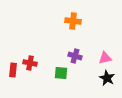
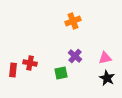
orange cross: rotated 28 degrees counterclockwise
purple cross: rotated 24 degrees clockwise
green square: rotated 16 degrees counterclockwise
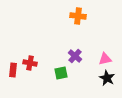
orange cross: moved 5 px right, 5 px up; rotated 28 degrees clockwise
pink triangle: moved 1 px down
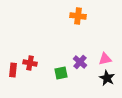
purple cross: moved 5 px right, 6 px down
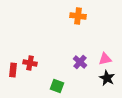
green square: moved 4 px left, 13 px down; rotated 32 degrees clockwise
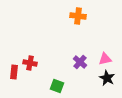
red rectangle: moved 1 px right, 2 px down
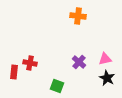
purple cross: moved 1 px left
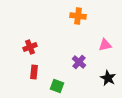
pink triangle: moved 14 px up
red cross: moved 16 px up; rotated 32 degrees counterclockwise
red rectangle: moved 20 px right
black star: moved 1 px right
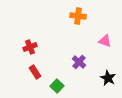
pink triangle: moved 4 px up; rotated 32 degrees clockwise
red rectangle: moved 1 px right; rotated 40 degrees counterclockwise
green square: rotated 24 degrees clockwise
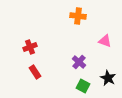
green square: moved 26 px right; rotated 16 degrees counterclockwise
